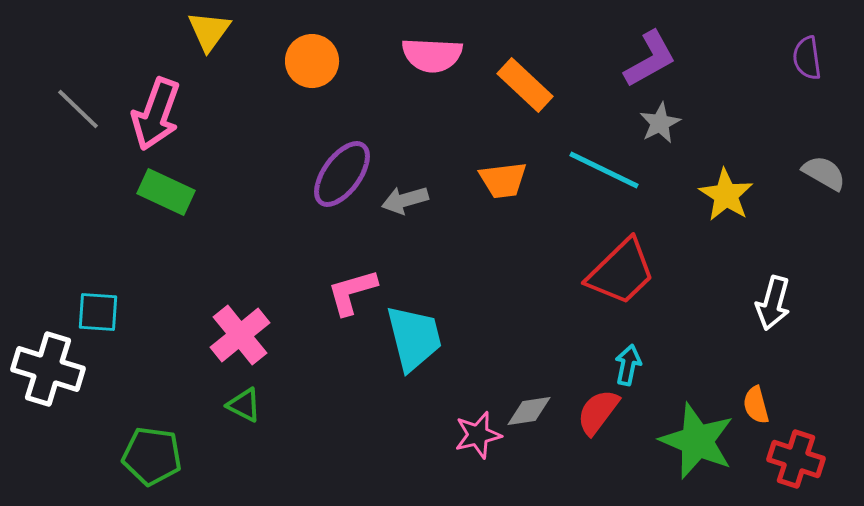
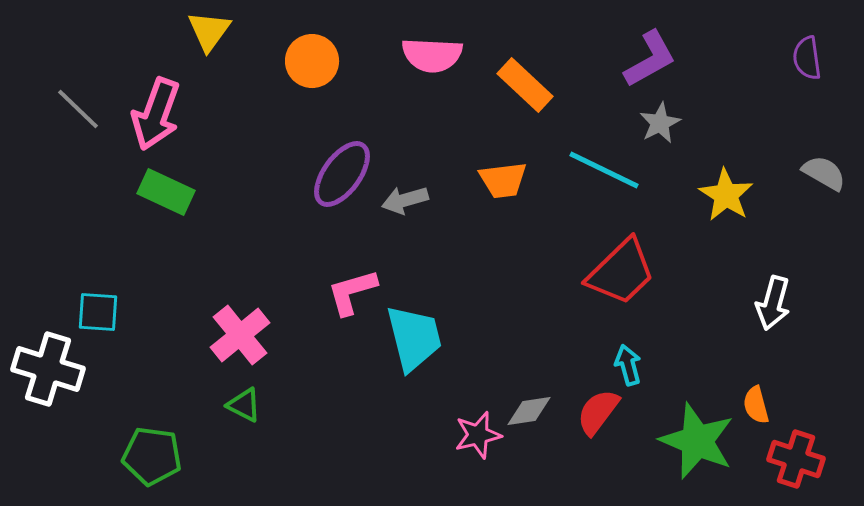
cyan arrow: rotated 27 degrees counterclockwise
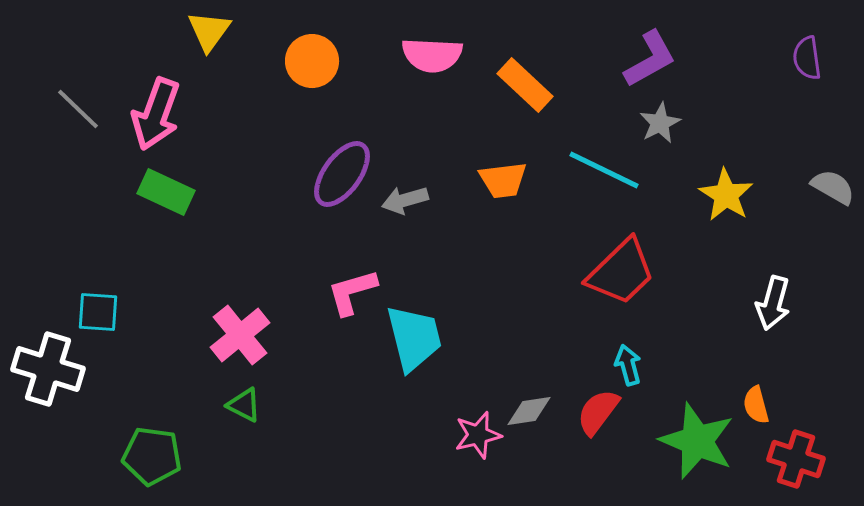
gray semicircle: moved 9 px right, 14 px down
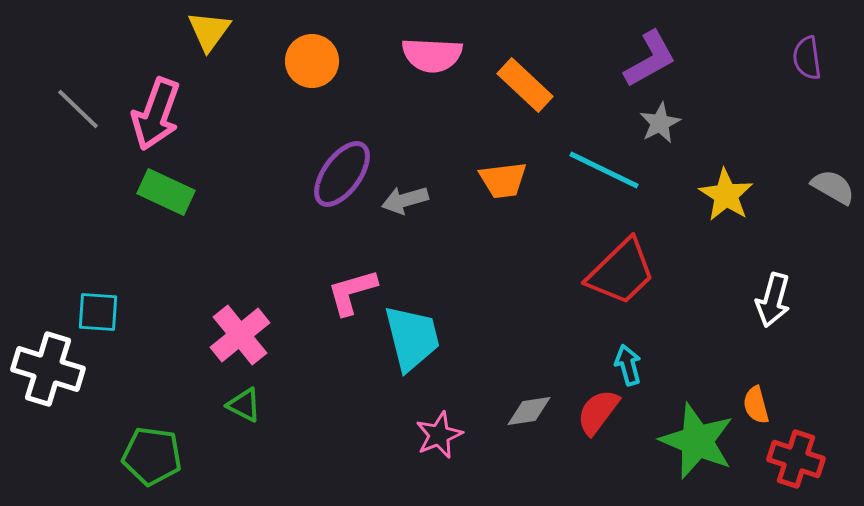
white arrow: moved 3 px up
cyan trapezoid: moved 2 px left
pink star: moved 39 px left; rotated 9 degrees counterclockwise
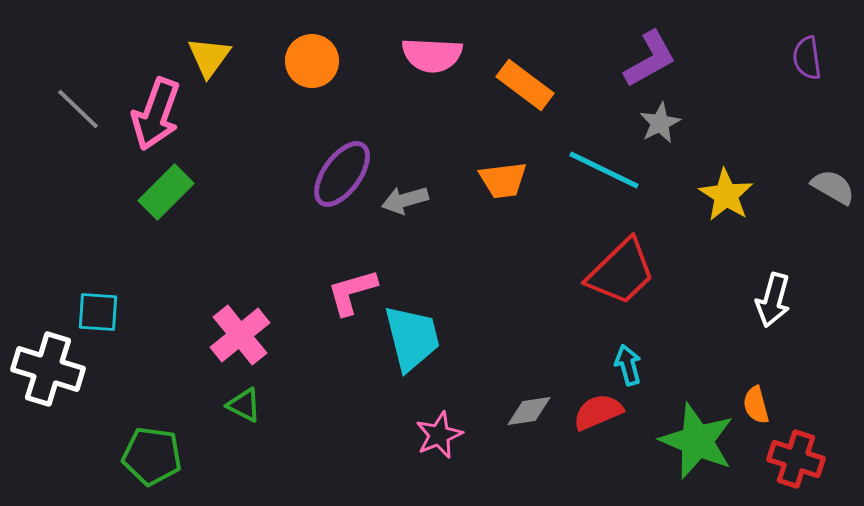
yellow triangle: moved 26 px down
orange rectangle: rotated 6 degrees counterclockwise
green rectangle: rotated 70 degrees counterclockwise
red semicircle: rotated 30 degrees clockwise
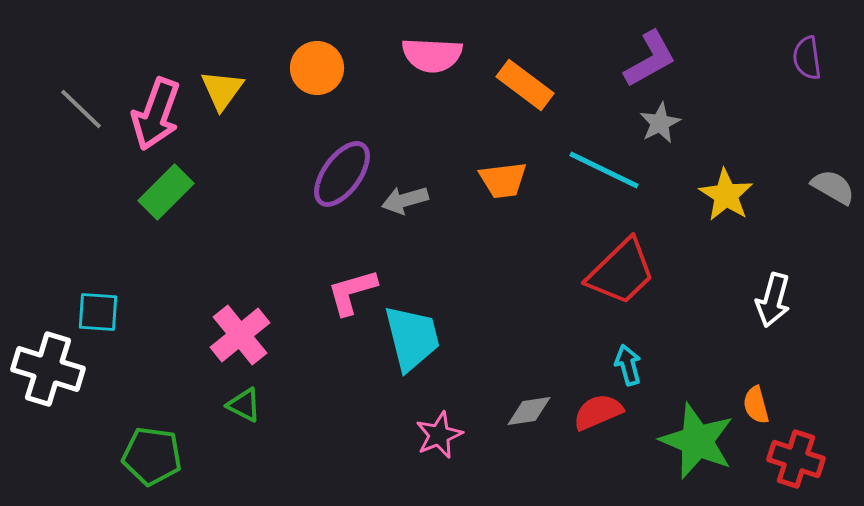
yellow triangle: moved 13 px right, 33 px down
orange circle: moved 5 px right, 7 px down
gray line: moved 3 px right
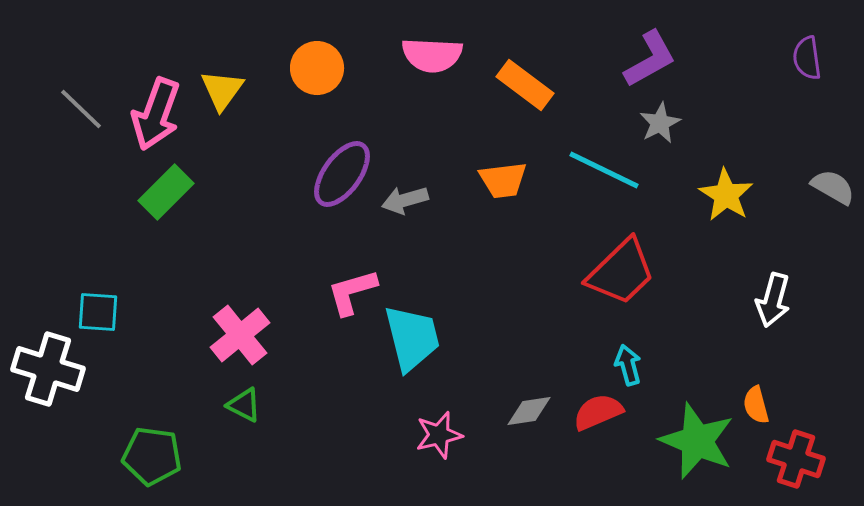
pink star: rotated 9 degrees clockwise
